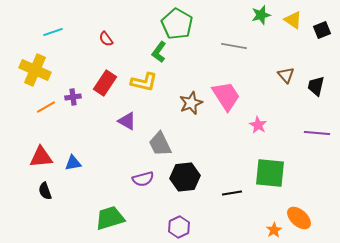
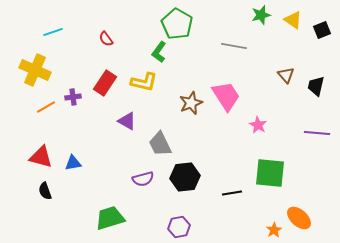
red triangle: rotated 20 degrees clockwise
purple hexagon: rotated 15 degrees clockwise
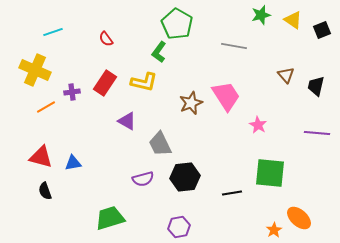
purple cross: moved 1 px left, 5 px up
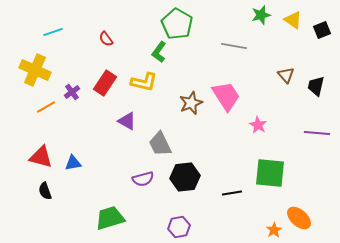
purple cross: rotated 28 degrees counterclockwise
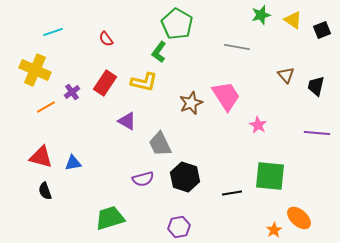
gray line: moved 3 px right, 1 px down
green square: moved 3 px down
black hexagon: rotated 24 degrees clockwise
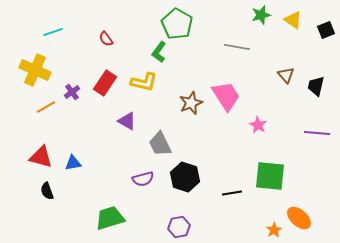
black square: moved 4 px right
black semicircle: moved 2 px right
